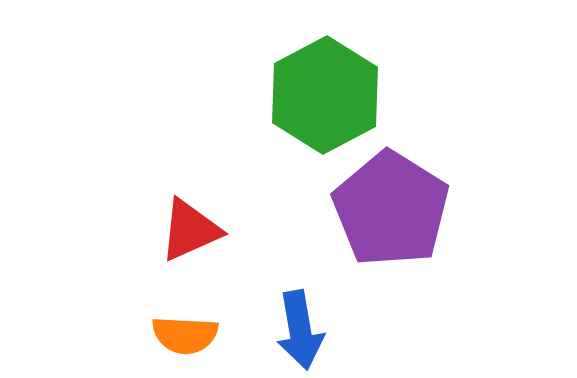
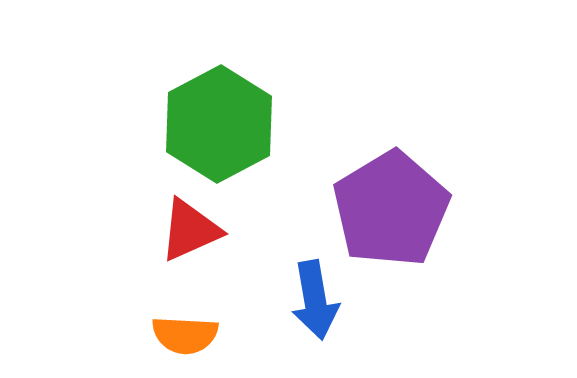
green hexagon: moved 106 px left, 29 px down
purple pentagon: rotated 9 degrees clockwise
blue arrow: moved 15 px right, 30 px up
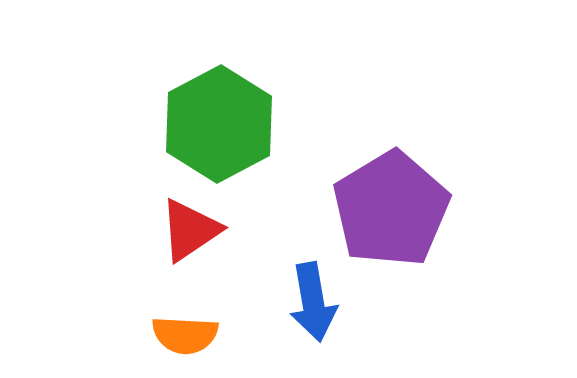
red triangle: rotated 10 degrees counterclockwise
blue arrow: moved 2 px left, 2 px down
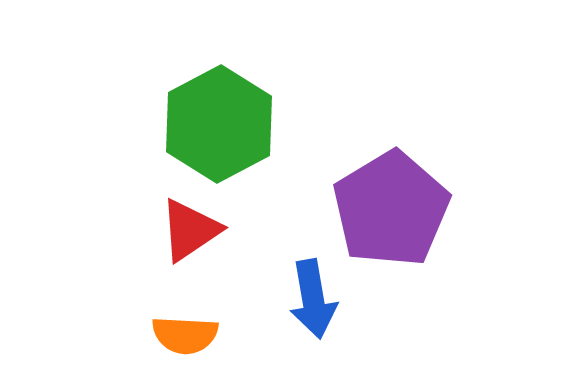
blue arrow: moved 3 px up
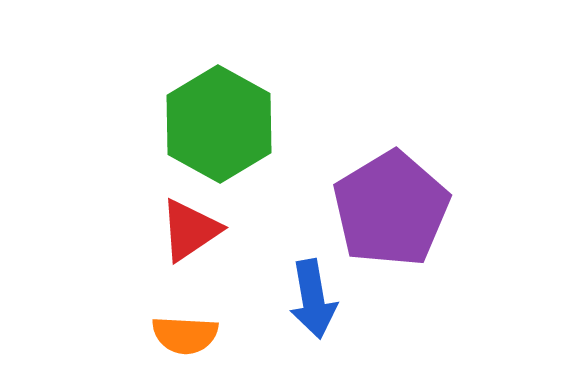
green hexagon: rotated 3 degrees counterclockwise
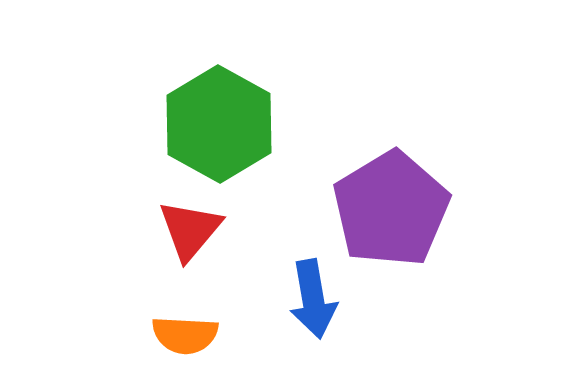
red triangle: rotated 16 degrees counterclockwise
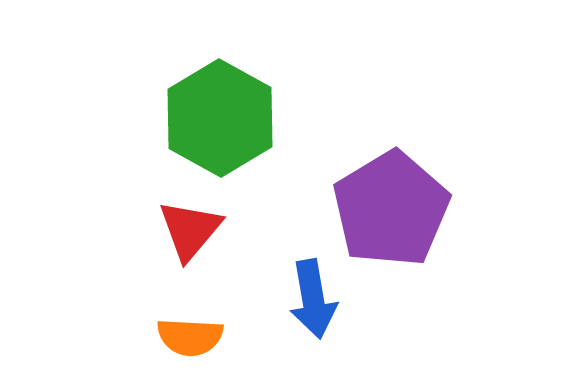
green hexagon: moved 1 px right, 6 px up
orange semicircle: moved 5 px right, 2 px down
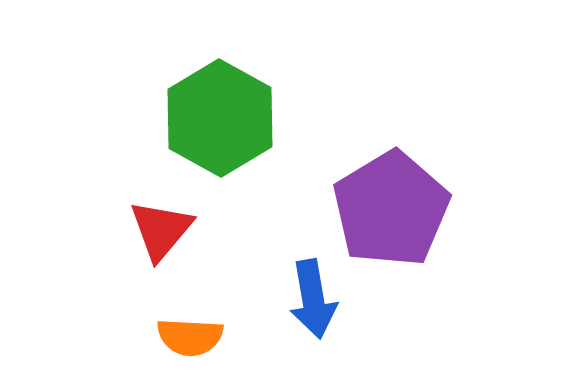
red triangle: moved 29 px left
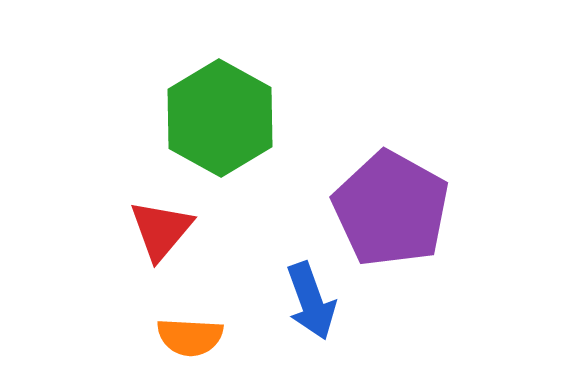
purple pentagon: rotated 12 degrees counterclockwise
blue arrow: moved 2 px left, 2 px down; rotated 10 degrees counterclockwise
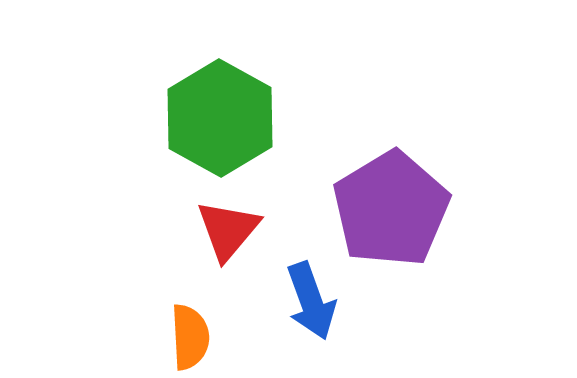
purple pentagon: rotated 12 degrees clockwise
red triangle: moved 67 px right
orange semicircle: rotated 96 degrees counterclockwise
